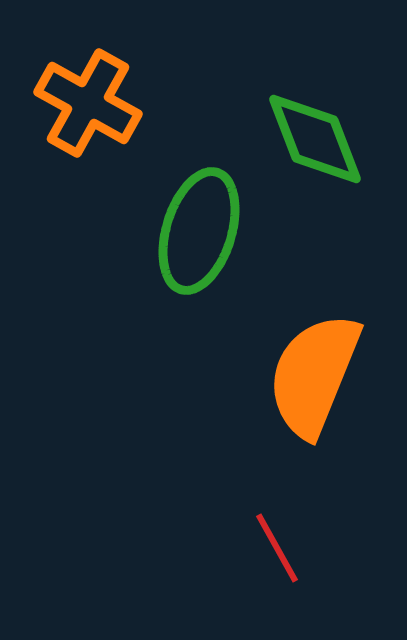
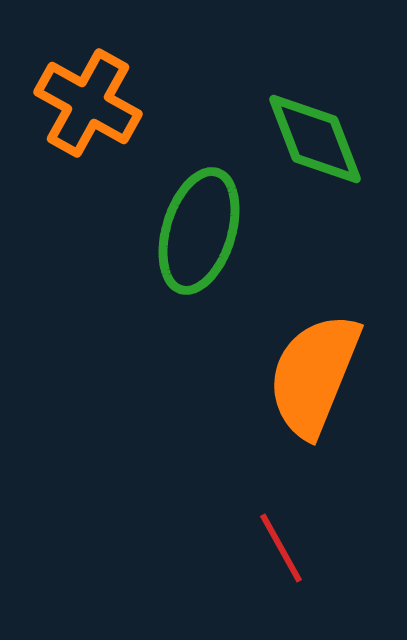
red line: moved 4 px right
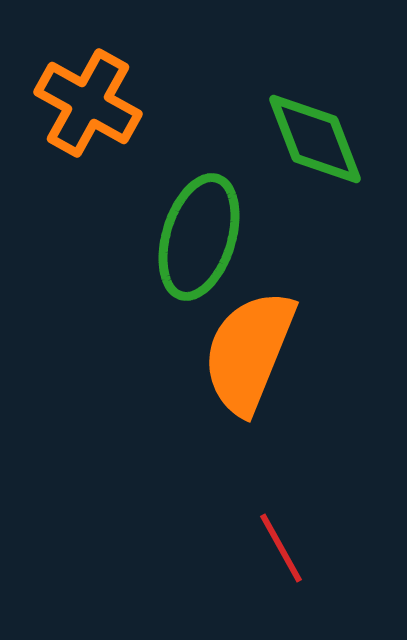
green ellipse: moved 6 px down
orange semicircle: moved 65 px left, 23 px up
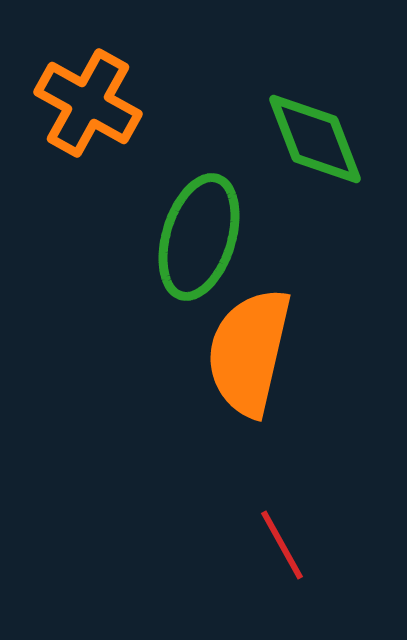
orange semicircle: rotated 9 degrees counterclockwise
red line: moved 1 px right, 3 px up
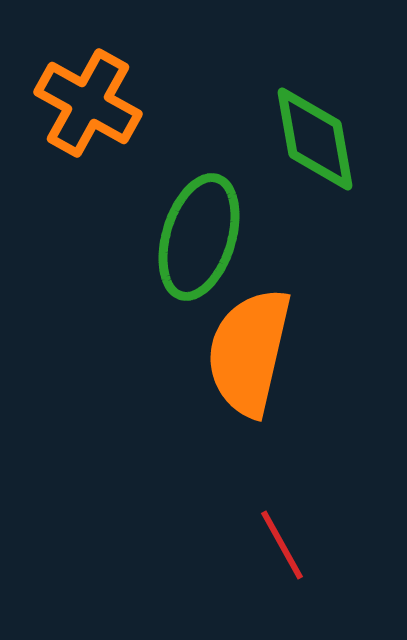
green diamond: rotated 11 degrees clockwise
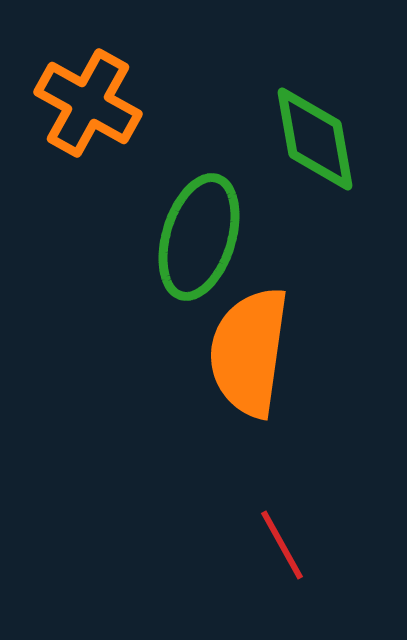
orange semicircle: rotated 5 degrees counterclockwise
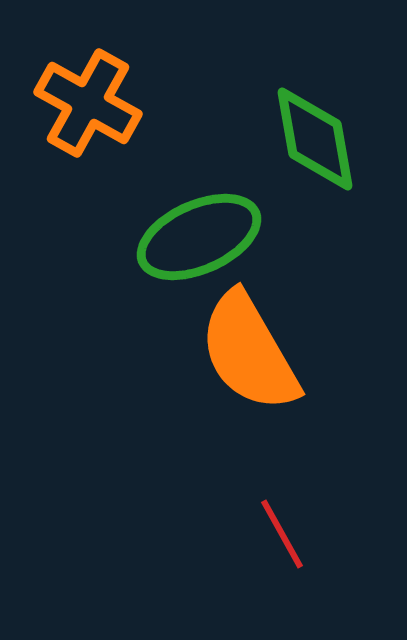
green ellipse: rotated 49 degrees clockwise
orange semicircle: rotated 38 degrees counterclockwise
red line: moved 11 px up
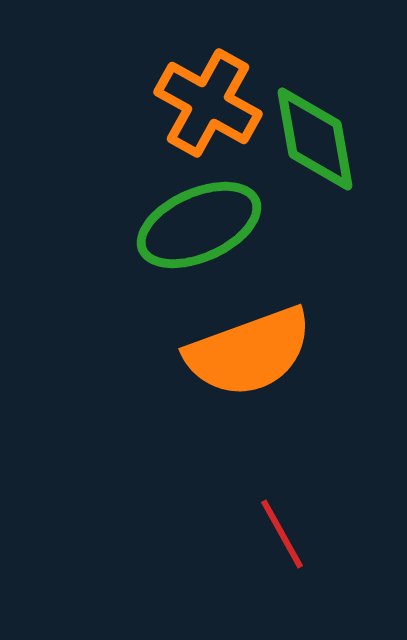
orange cross: moved 120 px right
green ellipse: moved 12 px up
orange semicircle: rotated 80 degrees counterclockwise
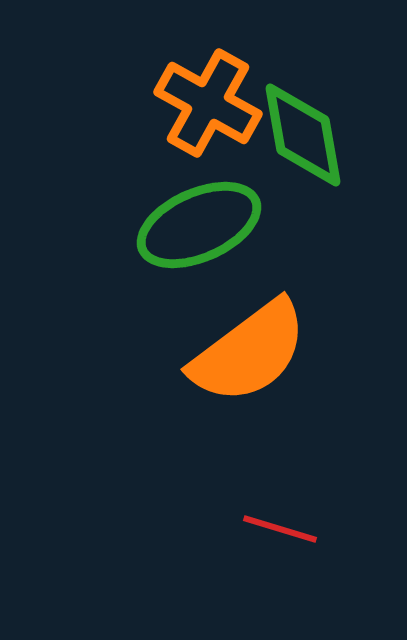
green diamond: moved 12 px left, 4 px up
orange semicircle: rotated 17 degrees counterclockwise
red line: moved 2 px left, 5 px up; rotated 44 degrees counterclockwise
